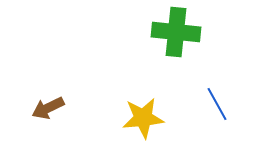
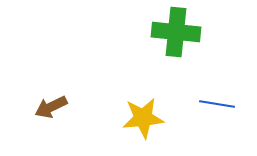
blue line: rotated 52 degrees counterclockwise
brown arrow: moved 3 px right, 1 px up
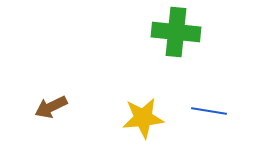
blue line: moved 8 px left, 7 px down
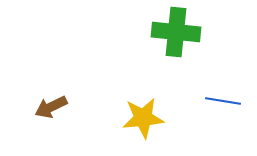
blue line: moved 14 px right, 10 px up
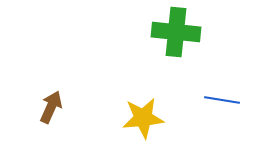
blue line: moved 1 px left, 1 px up
brown arrow: rotated 140 degrees clockwise
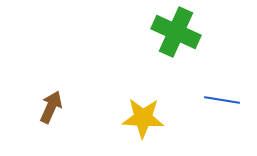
green cross: rotated 18 degrees clockwise
yellow star: rotated 9 degrees clockwise
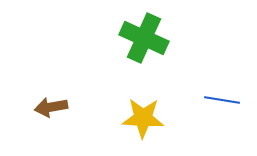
green cross: moved 32 px left, 6 px down
brown arrow: rotated 124 degrees counterclockwise
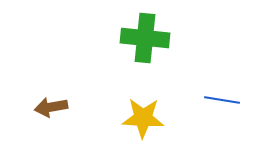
green cross: moved 1 px right; rotated 18 degrees counterclockwise
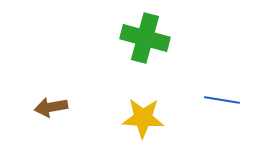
green cross: rotated 9 degrees clockwise
